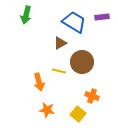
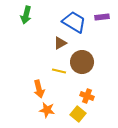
orange arrow: moved 7 px down
orange cross: moved 5 px left
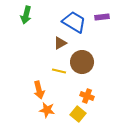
orange arrow: moved 1 px down
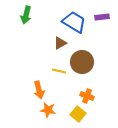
orange star: moved 1 px right
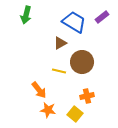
purple rectangle: rotated 32 degrees counterclockwise
orange arrow: rotated 24 degrees counterclockwise
orange cross: rotated 32 degrees counterclockwise
yellow square: moved 3 px left
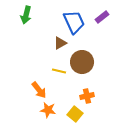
blue trapezoid: rotated 35 degrees clockwise
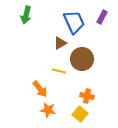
purple rectangle: rotated 24 degrees counterclockwise
brown circle: moved 3 px up
orange arrow: moved 1 px right, 1 px up
orange cross: rotated 24 degrees clockwise
yellow square: moved 5 px right
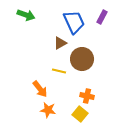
green arrow: rotated 84 degrees counterclockwise
